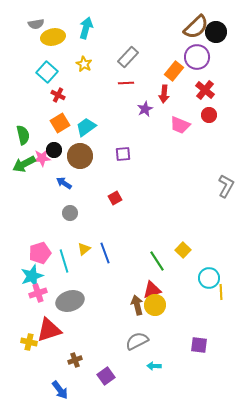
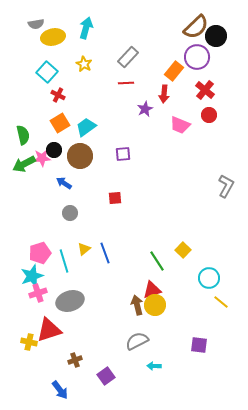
black circle at (216, 32): moved 4 px down
red square at (115, 198): rotated 24 degrees clockwise
yellow line at (221, 292): moved 10 px down; rotated 49 degrees counterclockwise
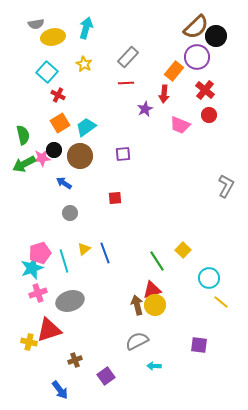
cyan star at (32, 276): moved 8 px up
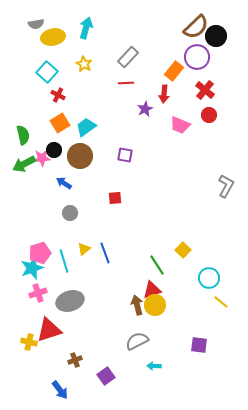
purple square at (123, 154): moved 2 px right, 1 px down; rotated 14 degrees clockwise
green line at (157, 261): moved 4 px down
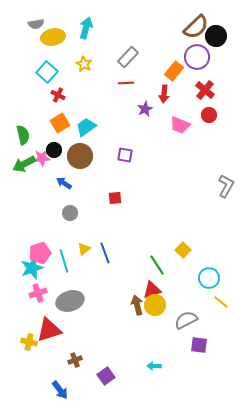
gray semicircle at (137, 341): moved 49 px right, 21 px up
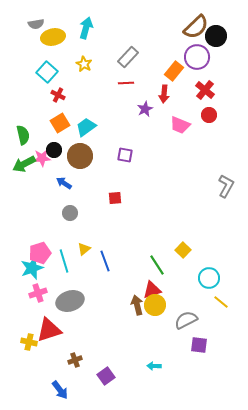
blue line at (105, 253): moved 8 px down
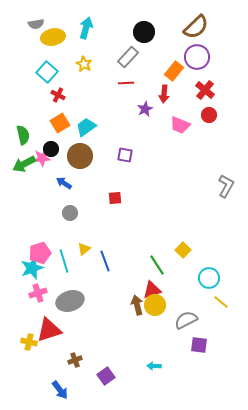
black circle at (216, 36): moved 72 px left, 4 px up
black circle at (54, 150): moved 3 px left, 1 px up
